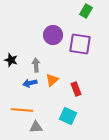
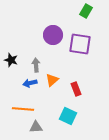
orange line: moved 1 px right, 1 px up
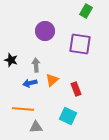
purple circle: moved 8 px left, 4 px up
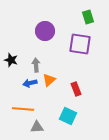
green rectangle: moved 2 px right, 6 px down; rotated 48 degrees counterclockwise
orange triangle: moved 3 px left
gray triangle: moved 1 px right
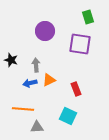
orange triangle: rotated 16 degrees clockwise
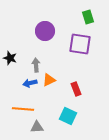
black star: moved 1 px left, 2 px up
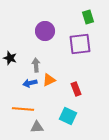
purple square: rotated 15 degrees counterclockwise
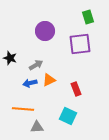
gray arrow: rotated 64 degrees clockwise
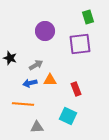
orange triangle: moved 1 px right; rotated 24 degrees clockwise
orange line: moved 5 px up
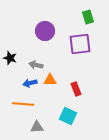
gray arrow: rotated 136 degrees counterclockwise
